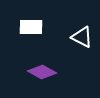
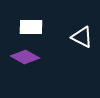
purple diamond: moved 17 px left, 15 px up
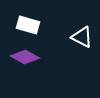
white rectangle: moved 3 px left, 2 px up; rotated 15 degrees clockwise
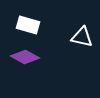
white triangle: rotated 15 degrees counterclockwise
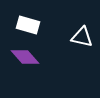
purple diamond: rotated 20 degrees clockwise
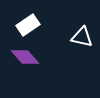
white rectangle: rotated 50 degrees counterclockwise
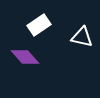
white rectangle: moved 11 px right
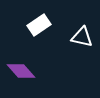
purple diamond: moved 4 px left, 14 px down
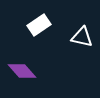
purple diamond: moved 1 px right
